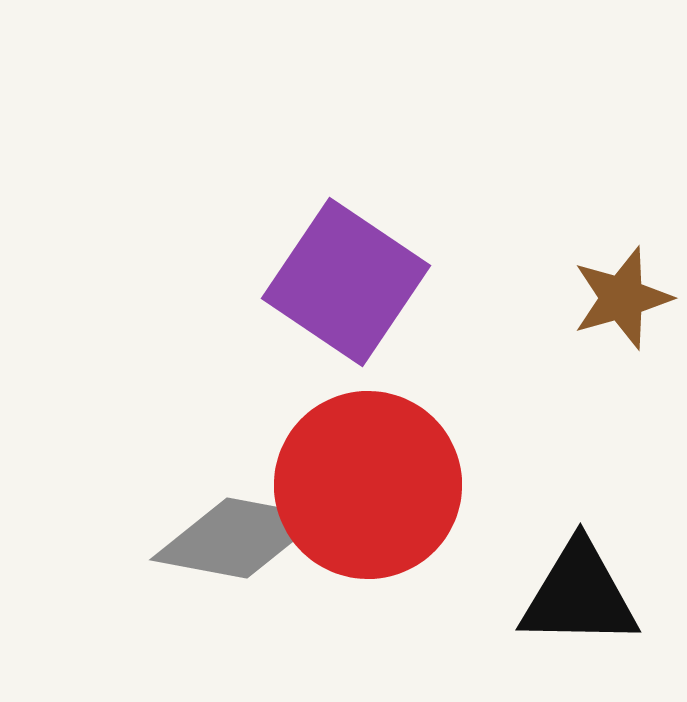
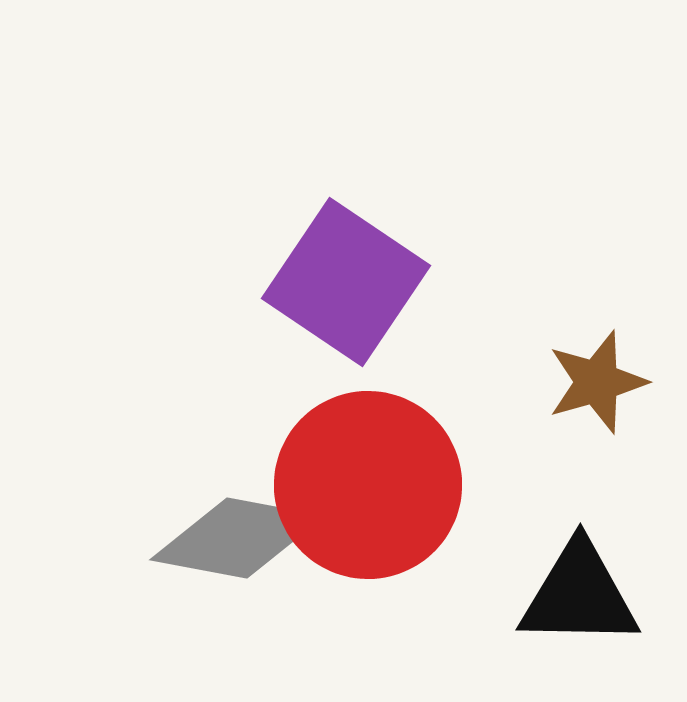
brown star: moved 25 px left, 84 px down
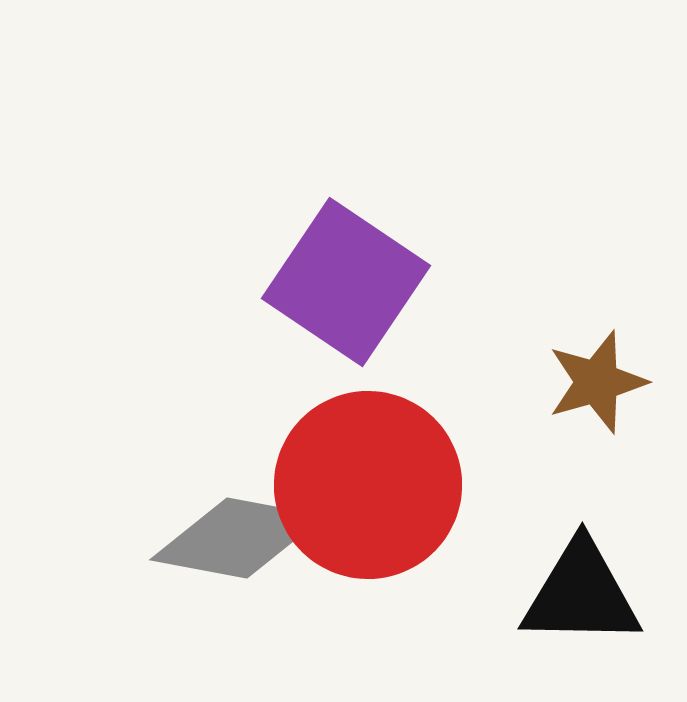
black triangle: moved 2 px right, 1 px up
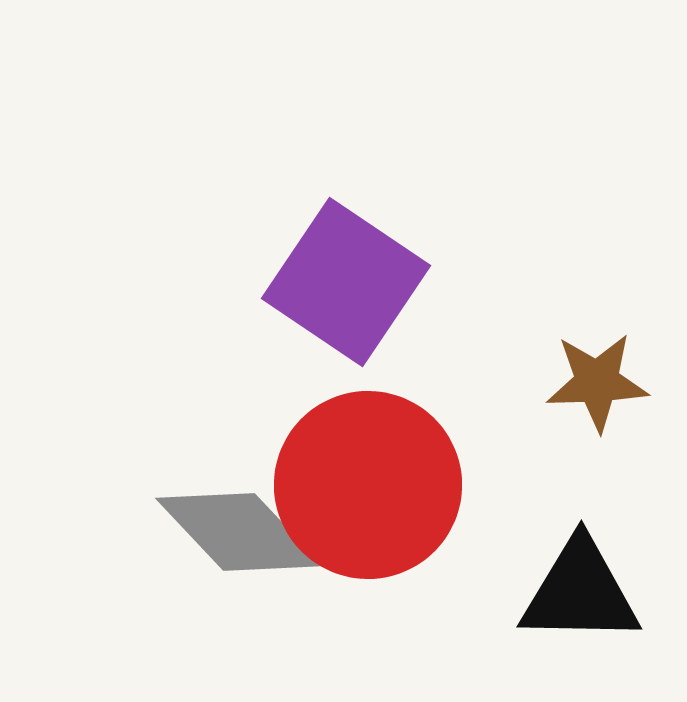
brown star: rotated 14 degrees clockwise
gray diamond: moved 2 px right, 6 px up; rotated 36 degrees clockwise
black triangle: moved 1 px left, 2 px up
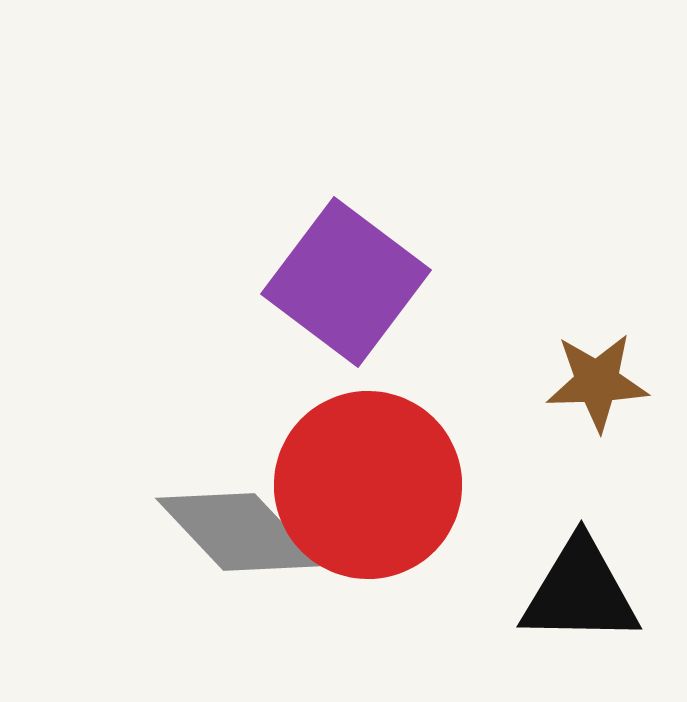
purple square: rotated 3 degrees clockwise
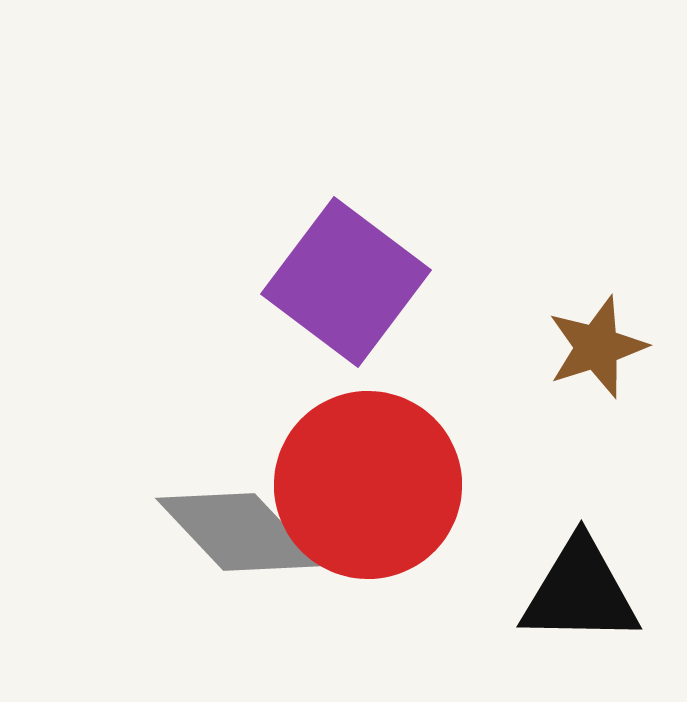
brown star: moved 35 px up; rotated 16 degrees counterclockwise
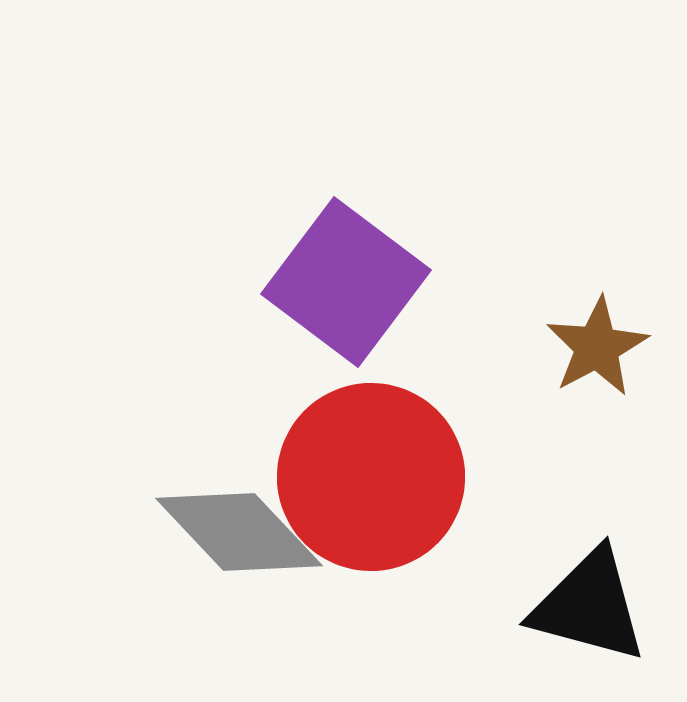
brown star: rotated 10 degrees counterclockwise
red circle: moved 3 px right, 8 px up
black triangle: moved 9 px right, 14 px down; rotated 14 degrees clockwise
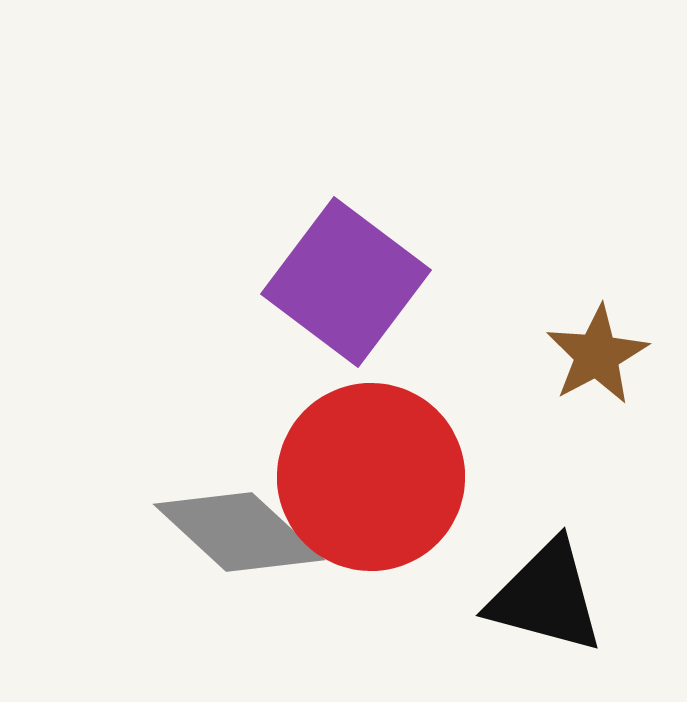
brown star: moved 8 px down
gray diamond: rotated 4 degrees counterclockwise
black triangle: moved 43 px left, 9 px up
